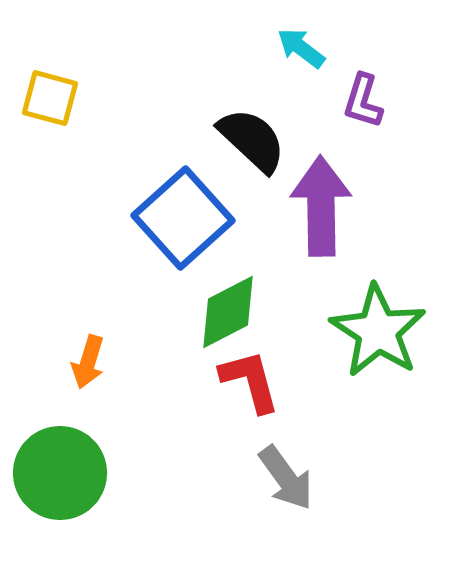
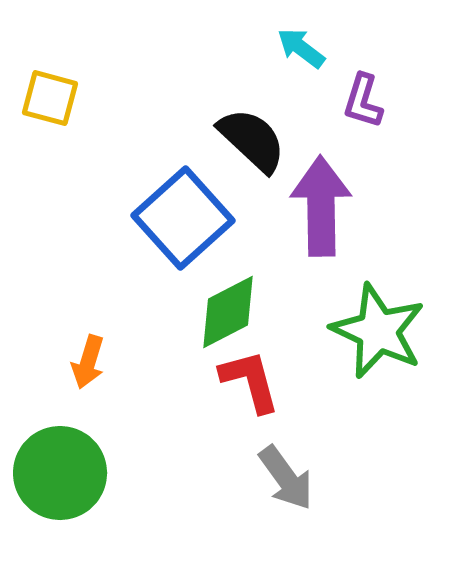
green star: rotated 8 degrees counterclockwise
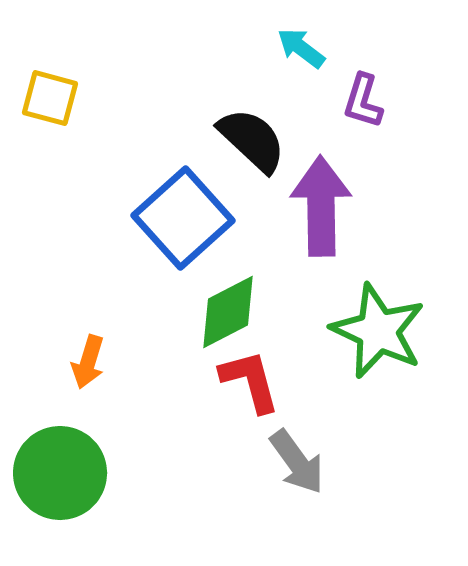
gray arrow: moved 11 px right, 16 px up
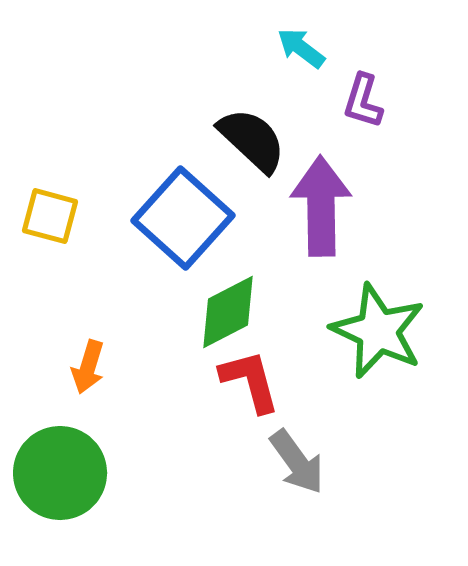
yellow square: moved 118 px down
blue square: rotated 6 degrees counterclockwise
orange arrow: moved 5 px down
